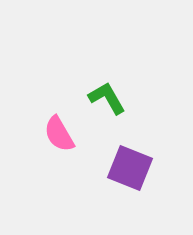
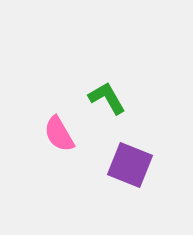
purple square: moved 3 px up
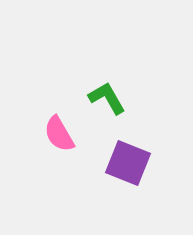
purple square: moved 2 px left, 2 px up
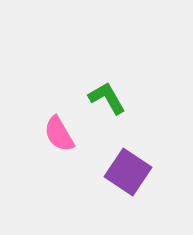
purple square: moved 9 px down; rotated 12 degrees clockwise
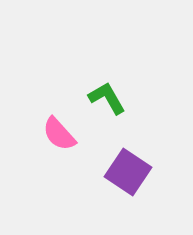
pink semicircle: rotated 12 degrees counterclockwise
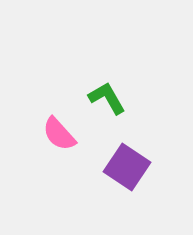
purple square: moved 1 px left, 5 px up
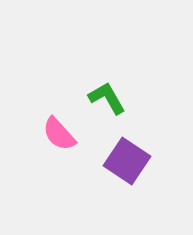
purple square: moved 6 px up
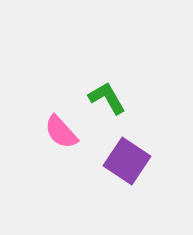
pink semicircle: moved 2 px right, 2 px up
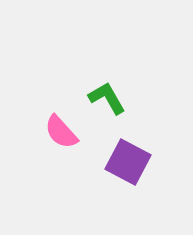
purple square: moved 1 px right, 1 px down; rotated 6 degrees counterclockwise
